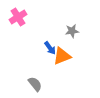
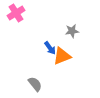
pink cross: moved 2 px left, 4 px up
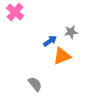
pink cross: moved 1 px left, 1 px up; rotated 18 degrees counterclockwise
gray star: moved 1 px left, 1 px down
blue arrow: moved 7 px up; rotated 88 degrees counterclockwise
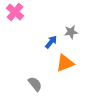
blue arrow: moved 1 px right, 1 px down; rotated 16 degrees counterclockwise
orange triangle: moved 3 px right, 7 px down
